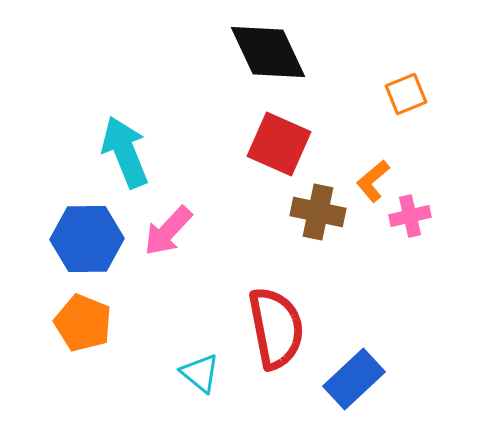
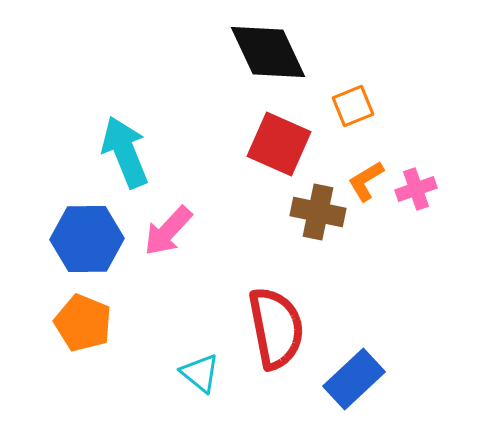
orange square: moved 53 px left, 12 px down
orange L-shape: moved 7 px left; rotated 9 degrees clockwise
pink cross: moved 6 px right, 27 px up; rotated 6 degrees counterclockwise
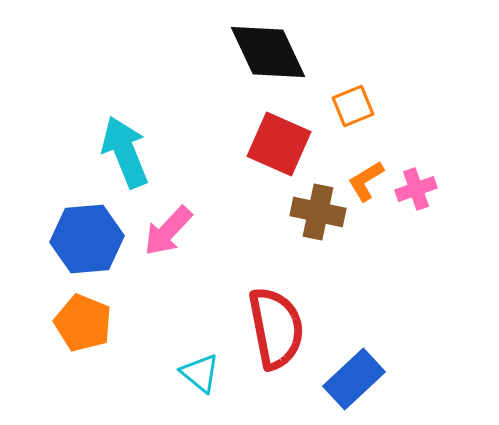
blue hexagon: rotated 4 degrees counterclockwise
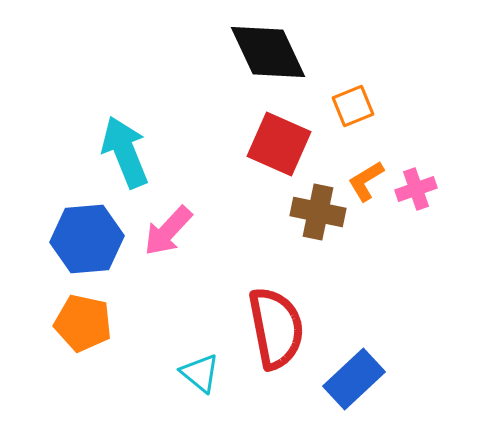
orange pentagon: rotated 10 degrees counterclockwise
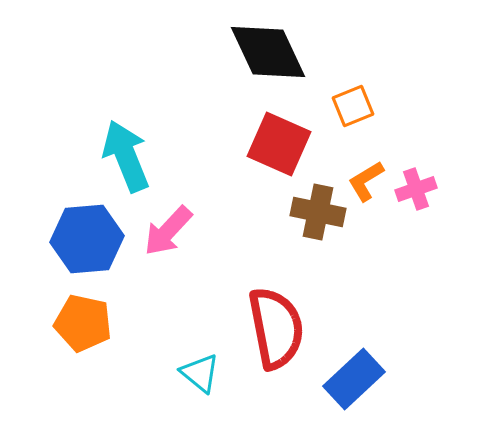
cyan arrow: moved 1 px right, 4 px down
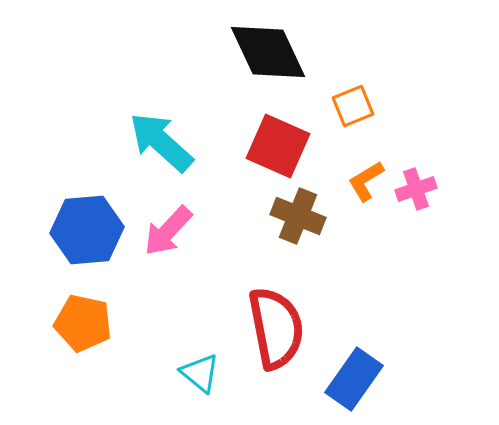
red square: moved 1 px left, 2 px down
cyan arrow: moved 35 px right, 14 px up; rotated 26 degrees counterclockwise
brown cross: moved 20 px left, 4 px down; rotated 10 degrees clockwise
blue hexagon: moved 9 px up
blue rectangle: rotated 12 degrees counterclockwise
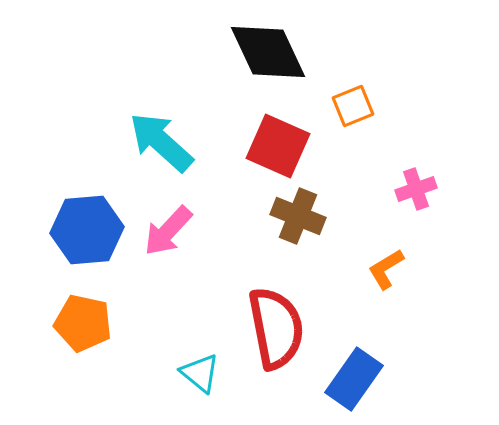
orange L-shape: moved 20 px right, 88 px down
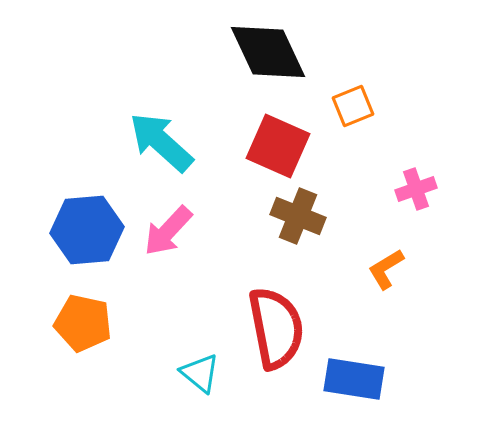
blue rectangle: rotated 64 degrees clockwise
